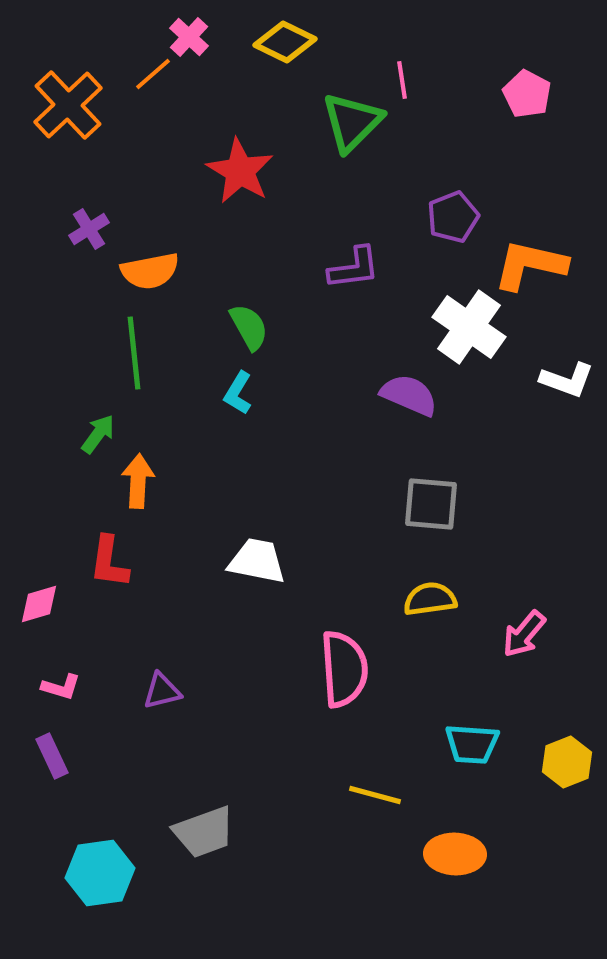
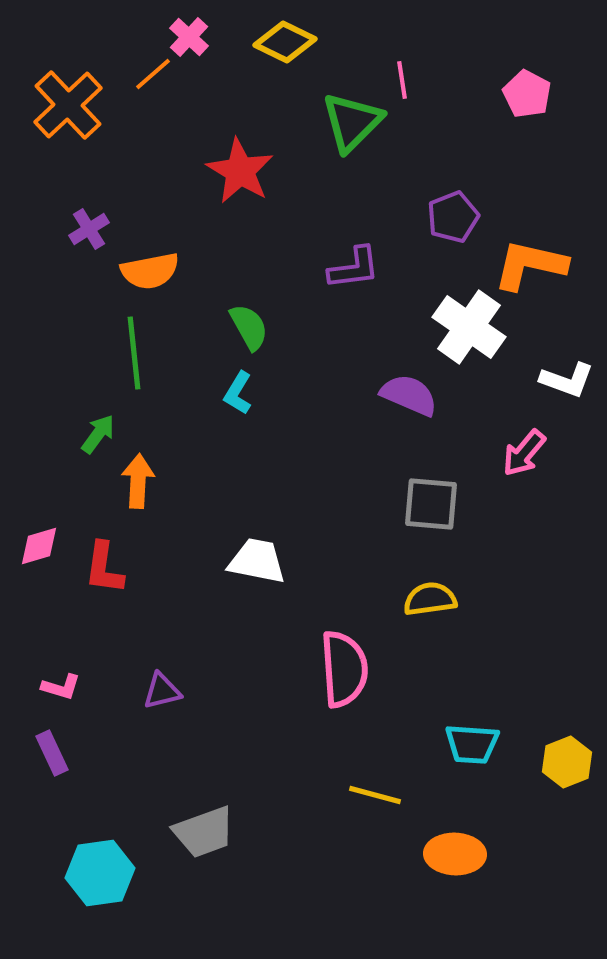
red L-shape: moved 5 px left, 6 px down
pink diamond: moved 58 px up
pink arrow: moved 181 px up
purple rectangle: moved 3 px up
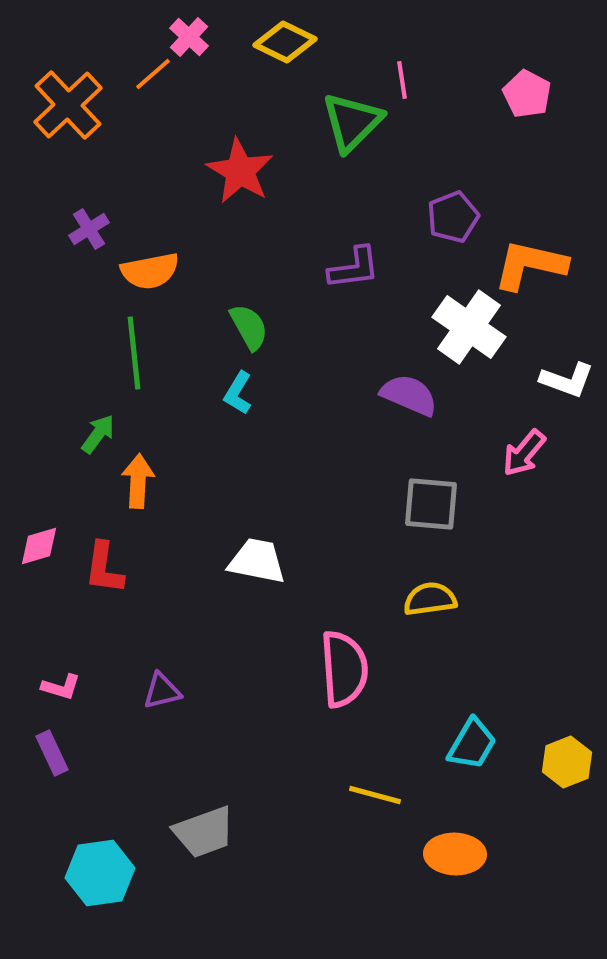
cyan trapezoid: rotated 64 degrees counterclockwise
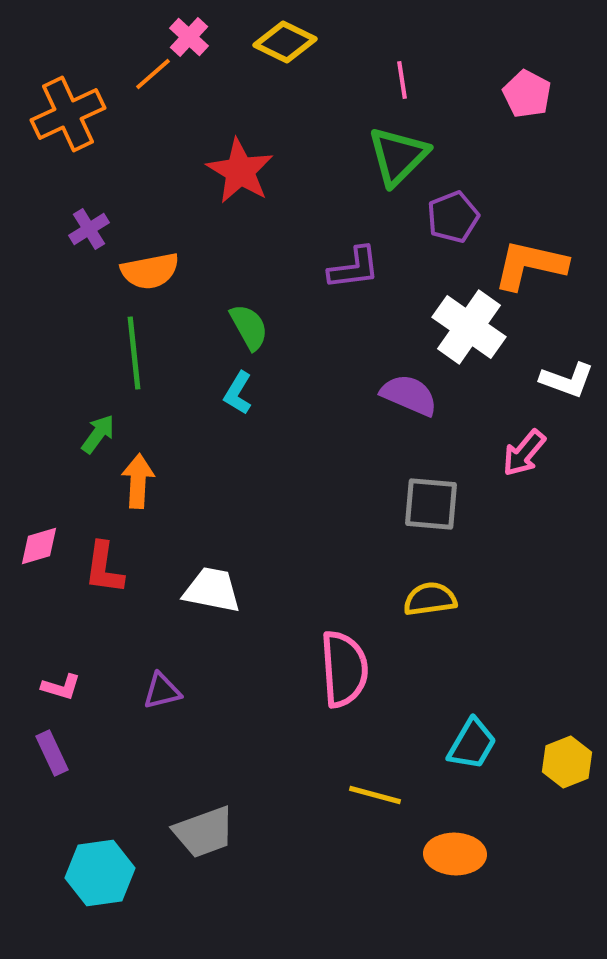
orange cross: moved 9 px down; rotated 18 degrees clockwise
green triangle: moved 46 px right, 34 px down
white trapezoid: moved 45 px left, 29 px down
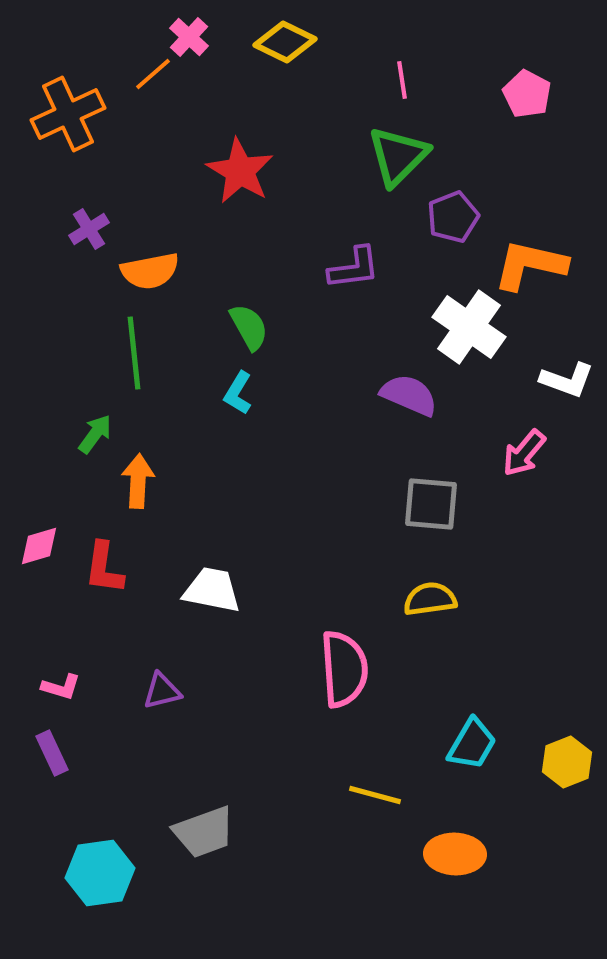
green arrow: moved 3 px left
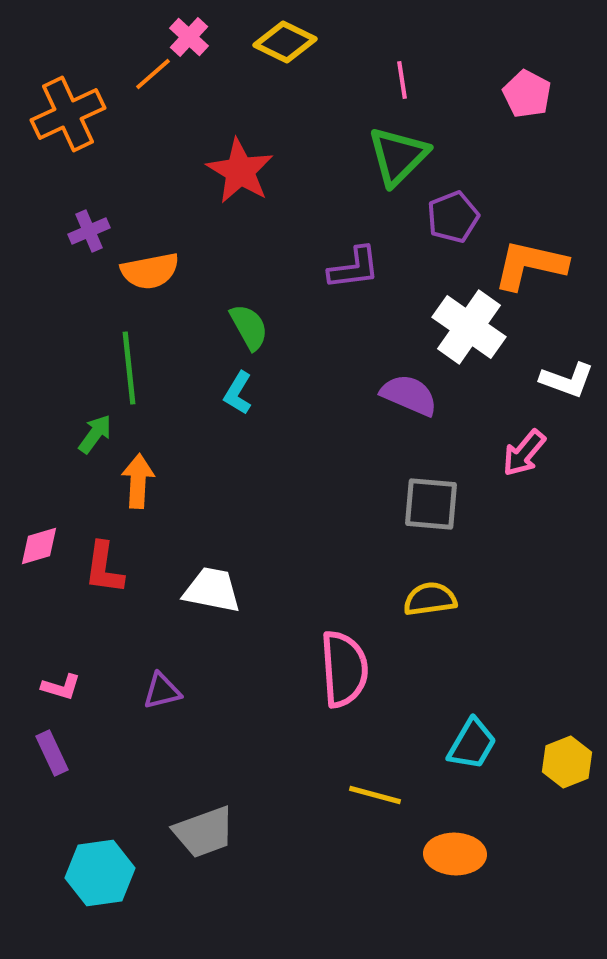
purple cross: moved 2 px down; rotated 9 degrees clockwise
green line: moved 5 px left, 15 px down
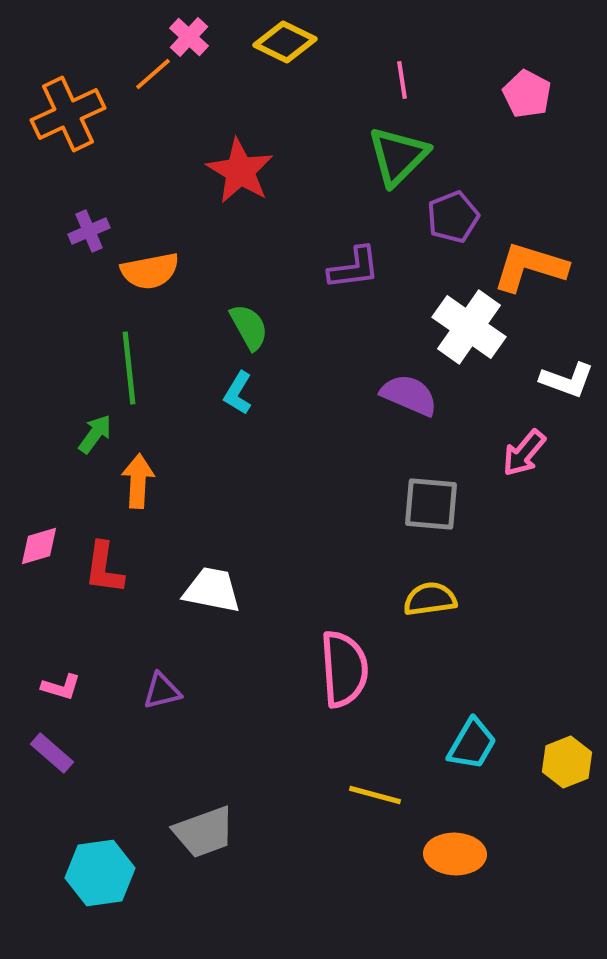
orange L-shape: moved 2 px down; rotated 4 degrees clockwise
purple rectangle: rotated 24 degrees counterclockwise
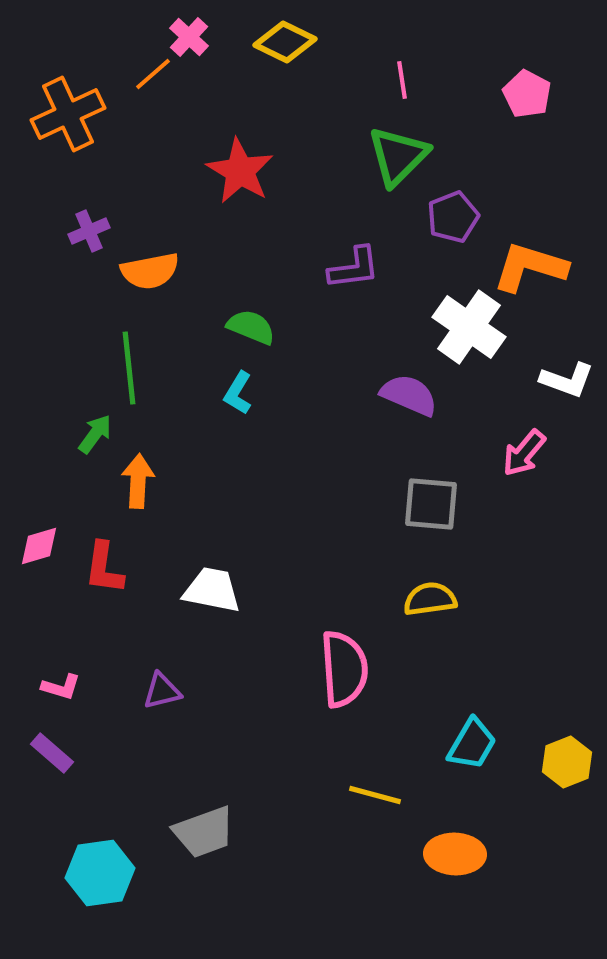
green semicircle: moved 2 px right; rotated 39 degrees counterclockwise
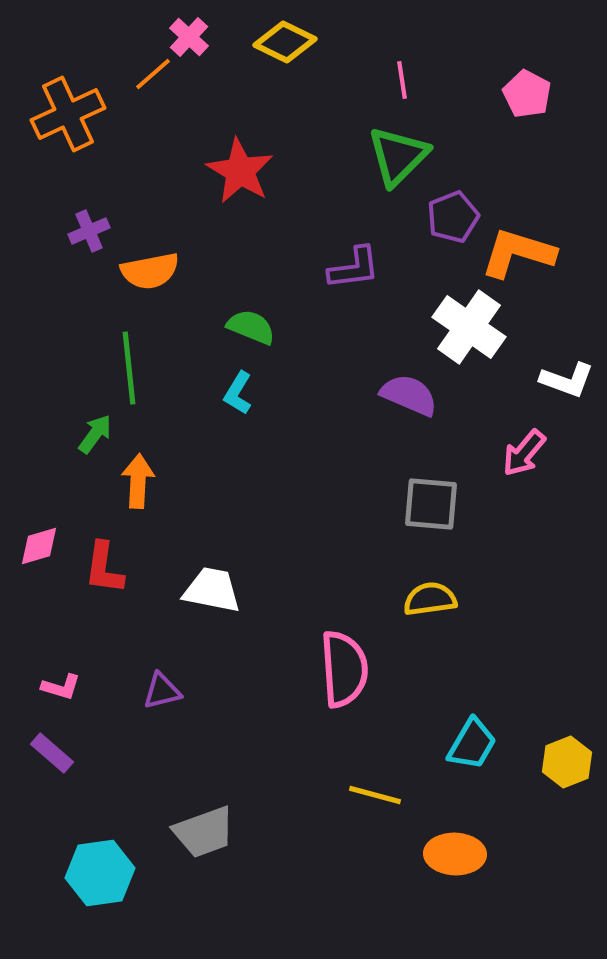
orange L-shape: moved 12 px left, 14 px up
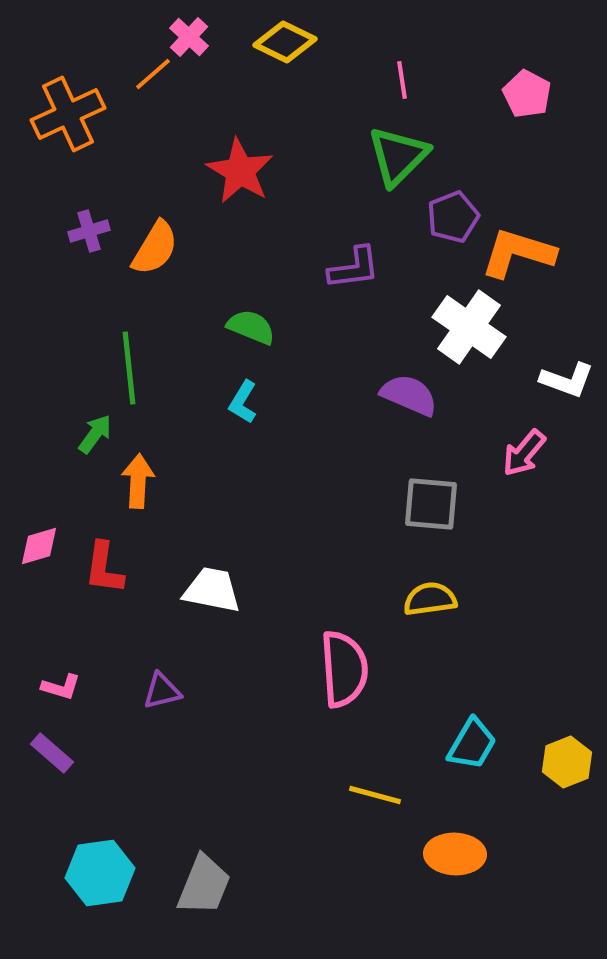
purple cross: rotated 6 degrees clockwise
orange semicircle: moved 5 px right, 23 px up; rotated 48 degrees counterclockwise
cyan L-shape: moved 5 px right, 9 px down
gray trapezoid: moved 53 px down; rotated 48 degrees counterclockwise
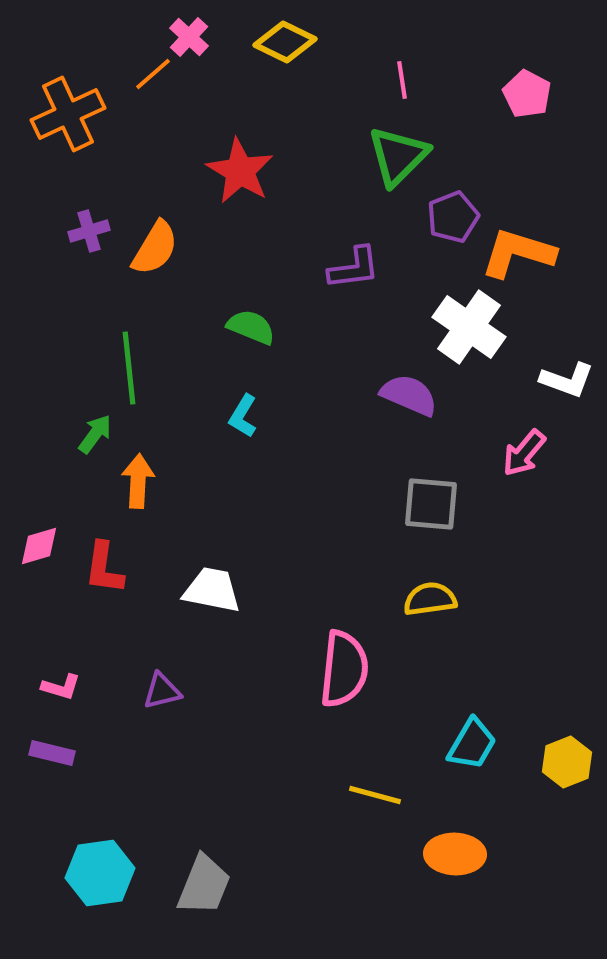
cyan L-shape: moved 14 px down
pink semicircle: rotated 10 degrees clockwise
purple rectangle: rotated 27 degrees counterclockwise
